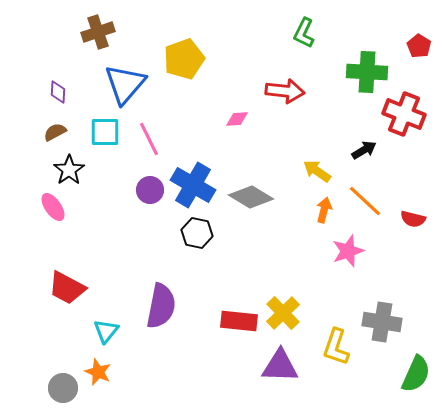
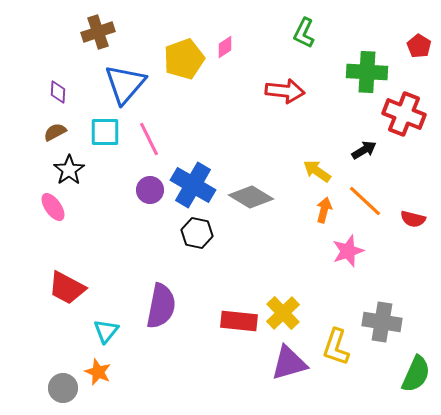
pink diamond: moved 12 px left, 72 px up; rotated 30 degrees counterclockwise
purple triangle: moved 9 px right, 3 px up; rotated 18 degrees counterclockwise
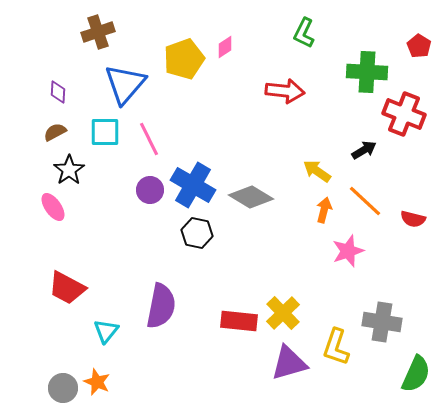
orange star: moved 1 px left, 10 px down
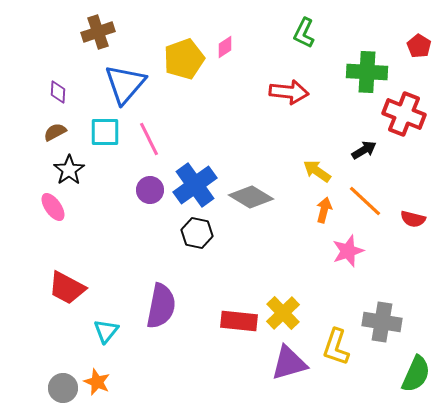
red arrow: moved 4 px right, 1 px down
blue cross: moved 2 px right; rotated 24 degrees clockwise
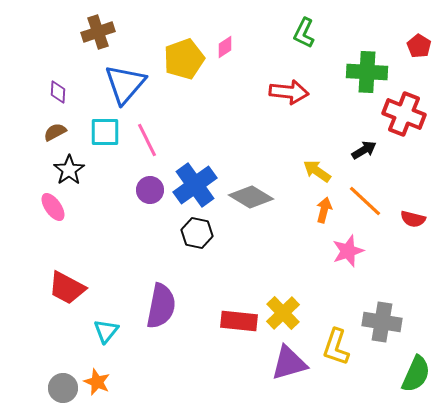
pink line: moved 2 px left, 1 px down
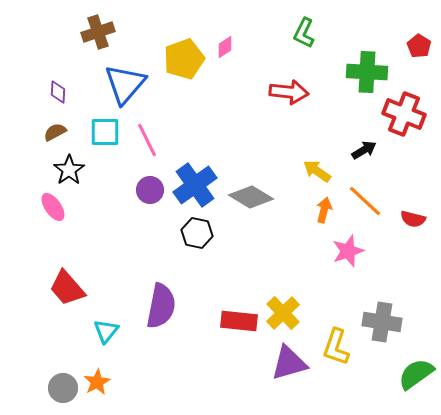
red trapezoid: rotated 21 degrees clockwise
green semicircle: rotated 150 degrees counterclockwise
orange star: rotated 20 degrees clockwise
